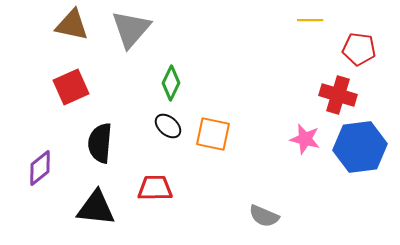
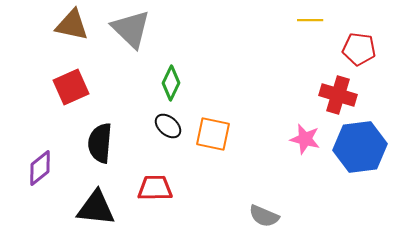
gray triangle: rotated 27 degrees counterclockwise
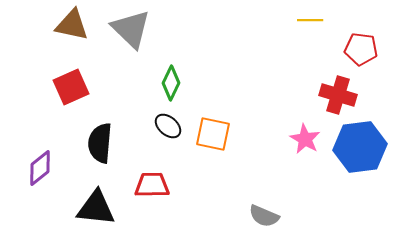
red pentagon: moved 2 px right
pink star: rotated 16 degrees clockwise
red trapezoid: moved 3 px left, 3 px up
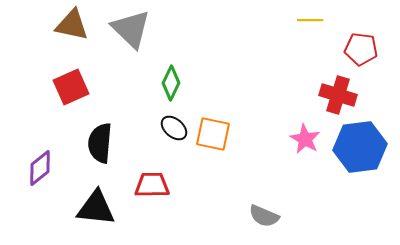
black ellipse: moved 6 px right, 2 px down
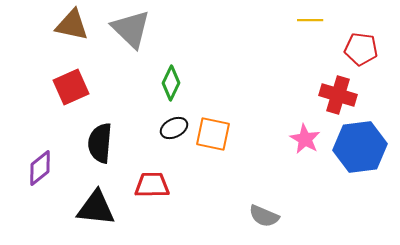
black ellipse: rotated 68 degrees counterclockwise
